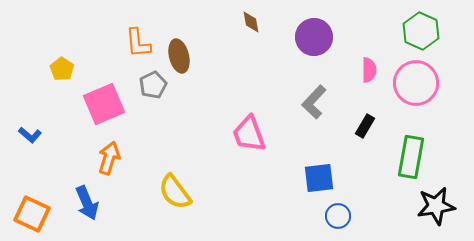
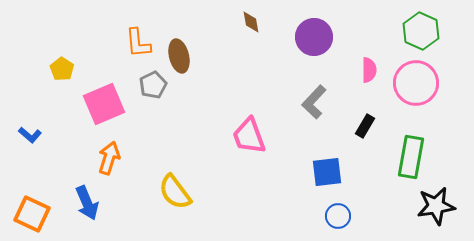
pink trapezoid: moved 2 px down
blue square: moved 8 px right, 6 px up
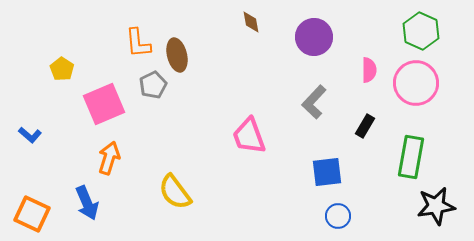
brown ellipse: moved 2 px left, 1 px up
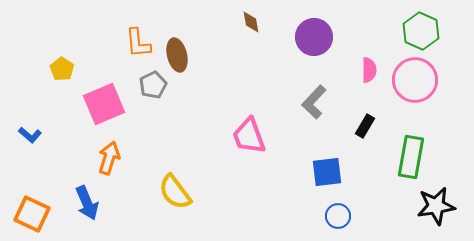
pink circle: moved 1 px left, 3 px up
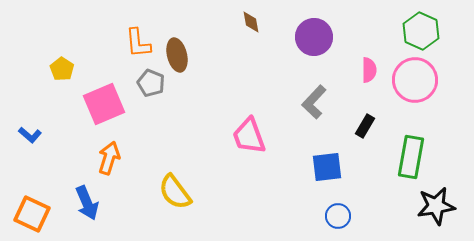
gray pentagon: moved 2 px left, 2 px up; rotated 24 degrees counterclockwise
blue square: moved 5 px up
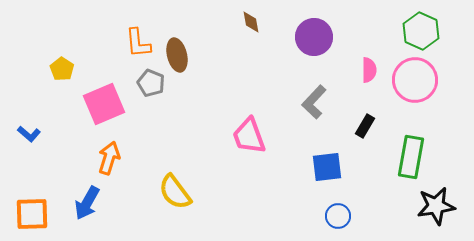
blue L-shape: moved 1 px left, 1 px up
blue arrow: rotated 52 degrees clockwise
orange square: rotated 27 degrees counterclockwise
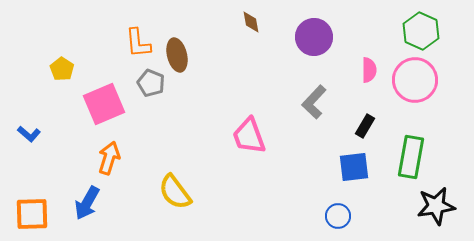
blue square: moved 27 px right
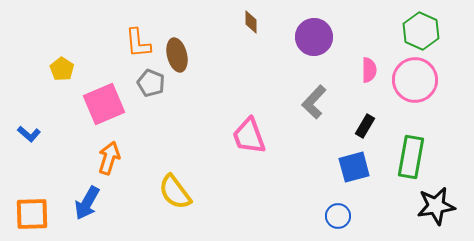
brown diamond: rotated 10 degrees clockwise
blue square: rotated 8 degrees counterclockwise
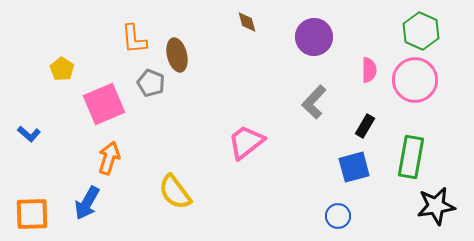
brown diamond: moved 4 px left; rotated 15 degrees counterclockwise
orange L-shape: moved 4 px left, 4 px up
pink trapezoid: moved 3 px left, 6 px down; rotated 72 degrees clockwise
